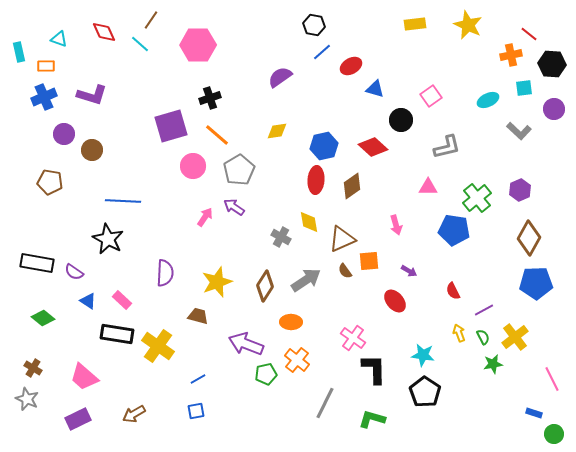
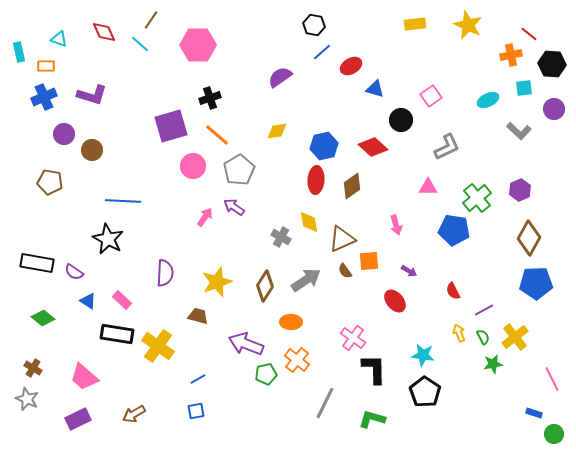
gray L-shape at (447, 147): rotated 12 degrees counterclockwise
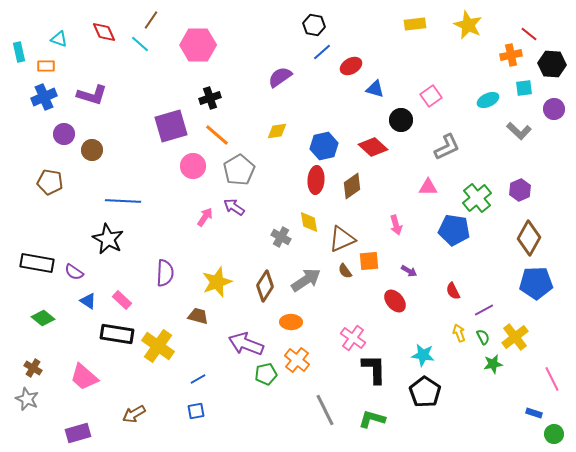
gray line at (325, 403): moved 7 px down; rotated 52 degrees counterclockwise
purple rectangle at (78, 419): moved 14 px down; rotated 10 degrees clockwise
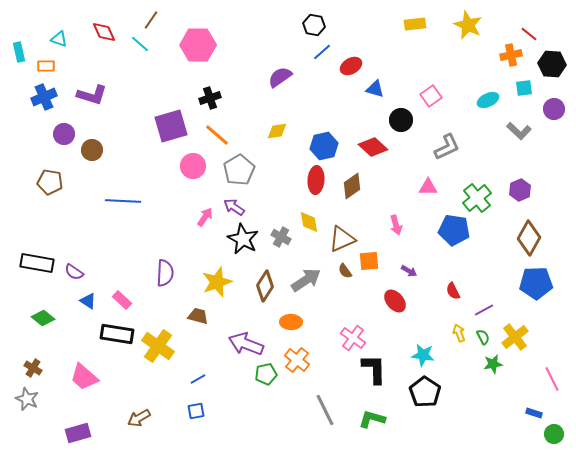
black star at (108, 239): moved 135 px right
brown arrow at (134, 414): moved 5 px right, 4 px down
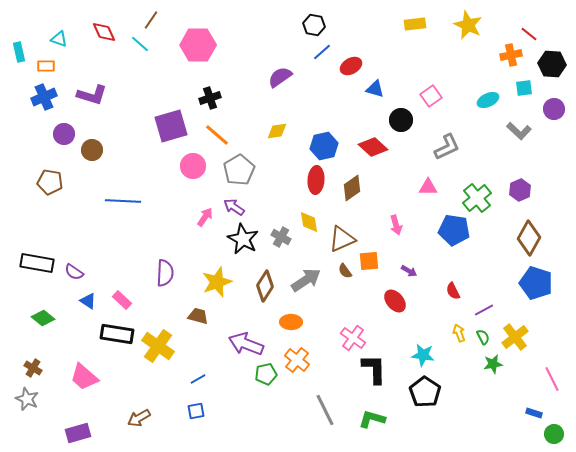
brown diamond at (352, 186): moved 2 px down
blue pentagon at (536, 283): rotated 20 degrees clockwise
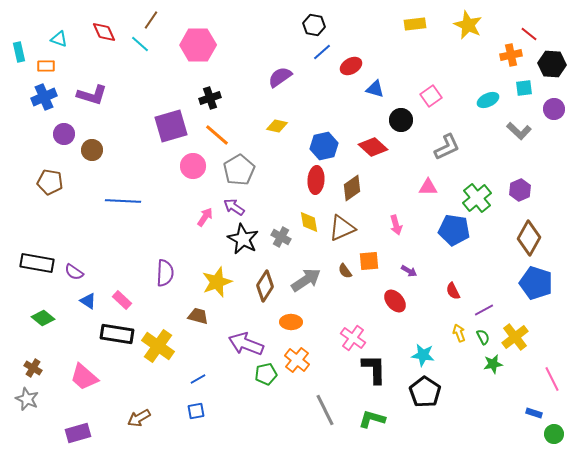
yellow diamond at (277, 131): moved 5 px up; rotated 20 degrees clockwise
brown triangle at (342, 239): moved 11 px up
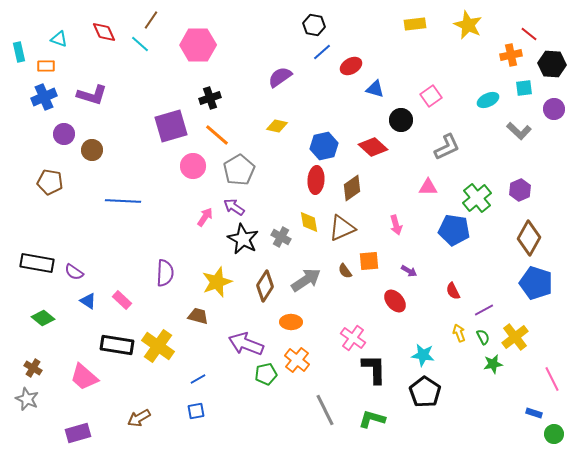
black rectangle at (117, 334): moved 11 px down
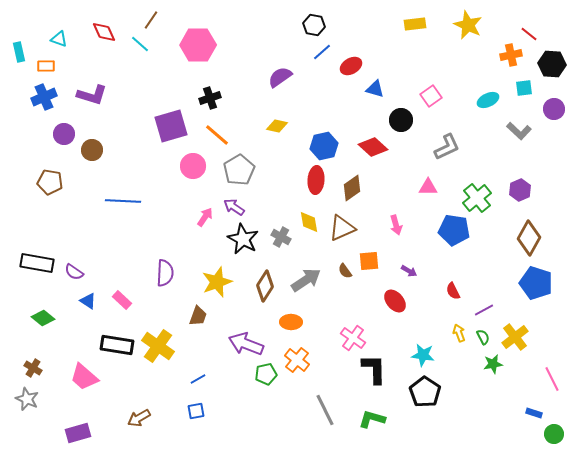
brown trapezoid at (198, 316): rotated 95 degrees clockwise
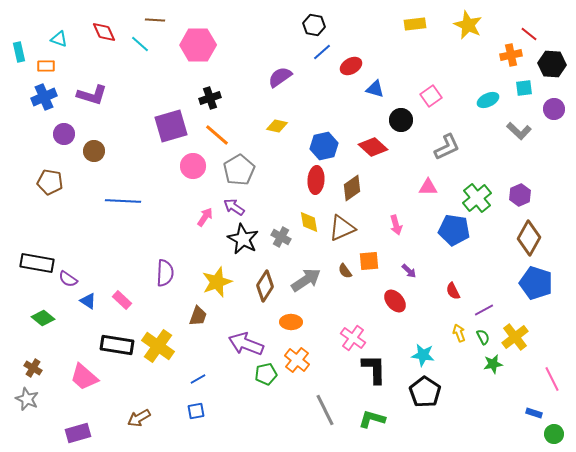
brown line at (151, 20): moved 4 px right; rotated 60 degrees clockwise
brown circle at (92, 150): moved 2 px right, 1 px down
purple hexagon at (520, 190): moved 5 px down
purple arrow at (409, 271): rotated 14 degrees clockwise
purple semicircle at (74, 272): moved 6 px left, 7 px down
